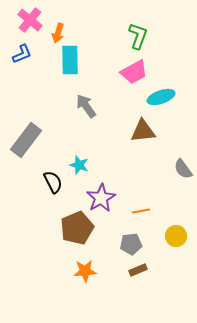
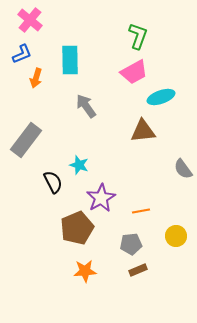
orange arrow: moved 22 px left, 45 px down
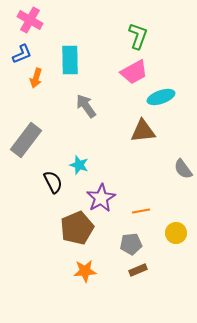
pink cross: rotated 10 degrees counterclockwise
yellow circle: moved 3 px up
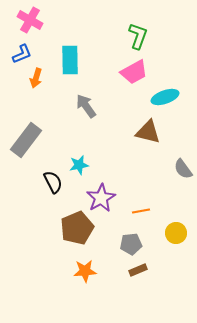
cyan ellipse: moved 4 px right
brown triangle: moved 5 px right, 1 px down; rotated 20 degrees clockwise
cyan star: rotated 30 degrees counterclockwise
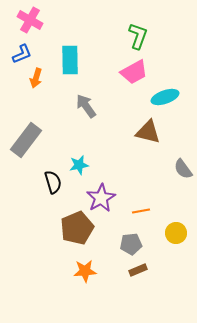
black semicircle: rotated 10 degrees clockwise
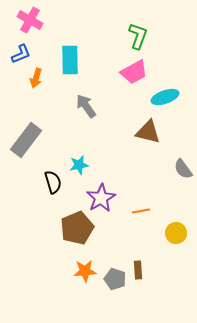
blue L-shape: moved 1 px left
gray pentagon: moved 16 px left, 35 px down; rotated 25 degrees clockwise
brown rectangle: rotated 72 degrees counterclockwise
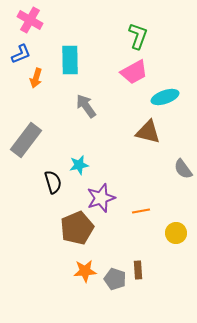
purple star: rotated 12 degrees clockwise
